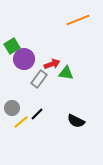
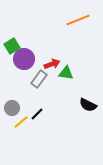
black semicircle: moved 12 px right, 16 px up
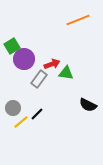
gray circle: moved 1 px right
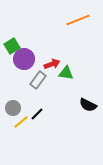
gray rectangle: moved 1 px left, 1 px down
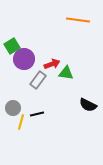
orange line: rotated 30 degrees clockwise
black line: rotated 32 degrees clockwise
yellow line: rotated 35 degrees counterclockwise
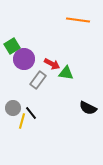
red arrow: rotated 49 degrees clockwise
black semicircle: moved 3 px down
black line: moved 6 px left, 1 px up; rotated 64 degrees clockwise
yellow line: moved 1 px right, 1 px up
